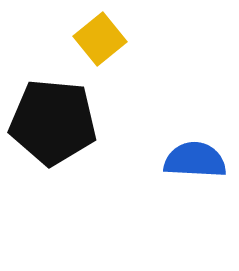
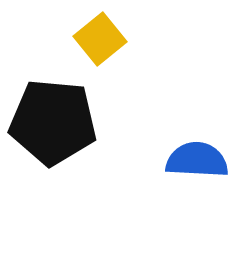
blue semicircle: moved 2 px right
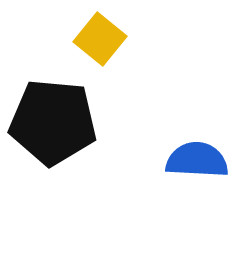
yellow square: rotated 12 degrees counterclockwise
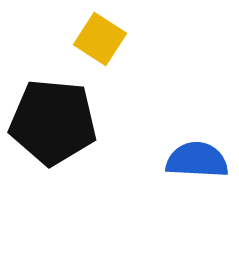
yellow square: rotated 6 degrees counterclockwise
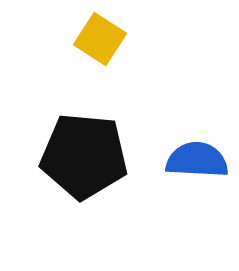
black pentagon: moved 31 px right, 34 px down
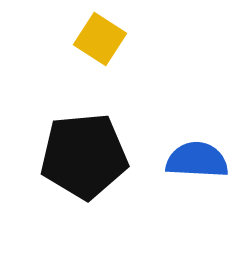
black pentagon: rotated 10 degrees counterclockwise
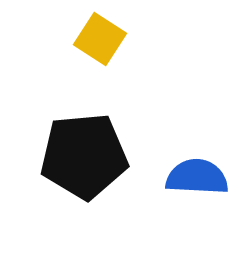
blue semicircle: moved 17 px down
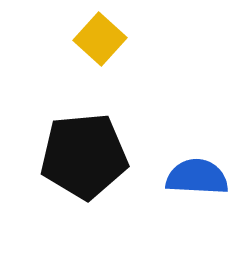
yellow square: rotated 9 degrees clockwise
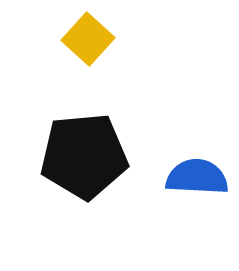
yellow square: moved 12 px left
